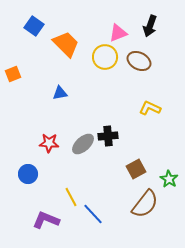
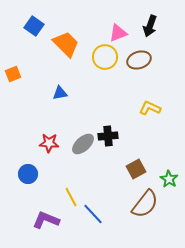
brown ellipse: moved 1 px up; rotated 45 degrees counterclockwise
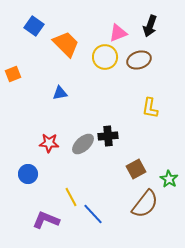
yellow L-shape: rotated 105 degrees counterclockwise
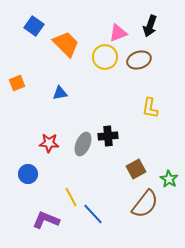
orange square: moved 4 px right, 9 px down
gray ellipse: rotated 25 degrees counterclockwise
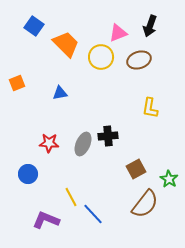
yellow circle: moved 4 px left
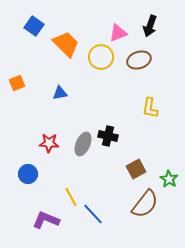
black cross: rotated 18 degrees clockwise
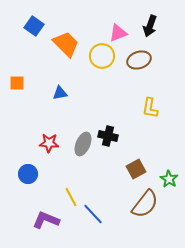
yellow circle: moved 1 px right, 1 px up
orange square: rotated 21 degrees clockwise
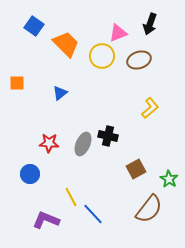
black arrow: moved 2 px up
blue triangle: rotated 28 degrees counterclockwise
yellow L-shape: rotated 140 degrees counterclockwise
blue circle: moved 2 px right
brown semicircle: moved 4 px right, 5 px down
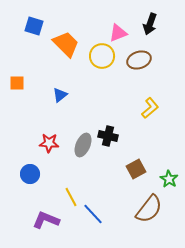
blue square: rotated 18 degrees counterclockwise
blue triangle: moved 2 px down
gray ellipse: moved 1 px down
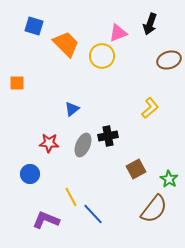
brown ellipse: moved 30 px right
blue triangle: moved 12 px right, 14 px down
black cross: rotated 24 degrees counterclockwise
brown semicircle: moved 5 px right
